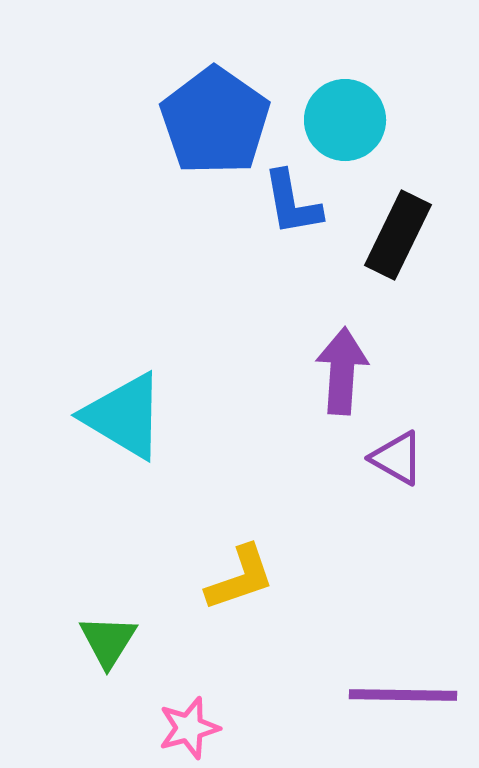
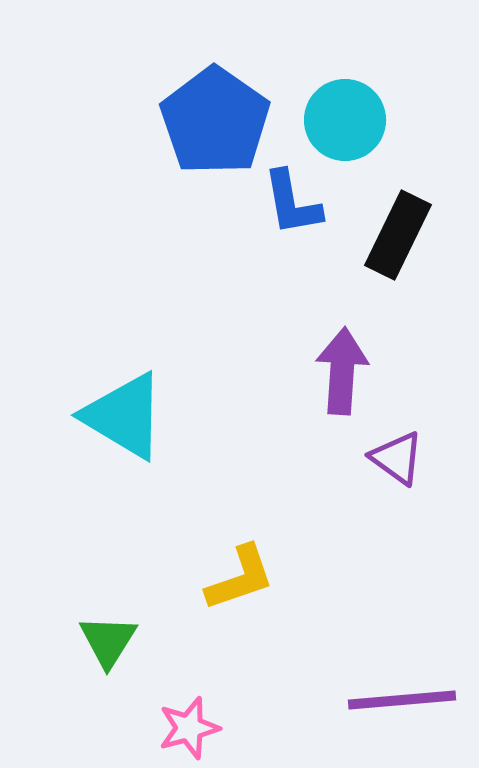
purple triangle: rotated 6 degrees clockwise
purple line: moved 1 px left, 5 px down; rotated 6 degrees counterclockwise
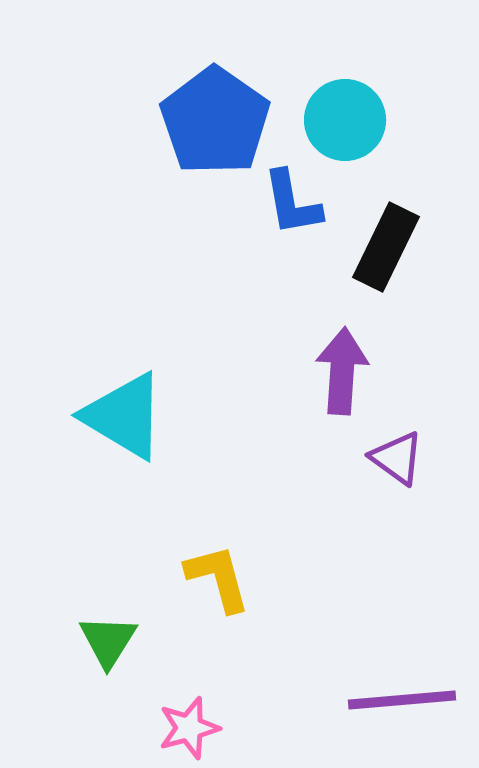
black rectangle: moved 12 px left, 12 px down
yellow L-shape: moved 22 px left; rotated 86 degrees counterclockwise
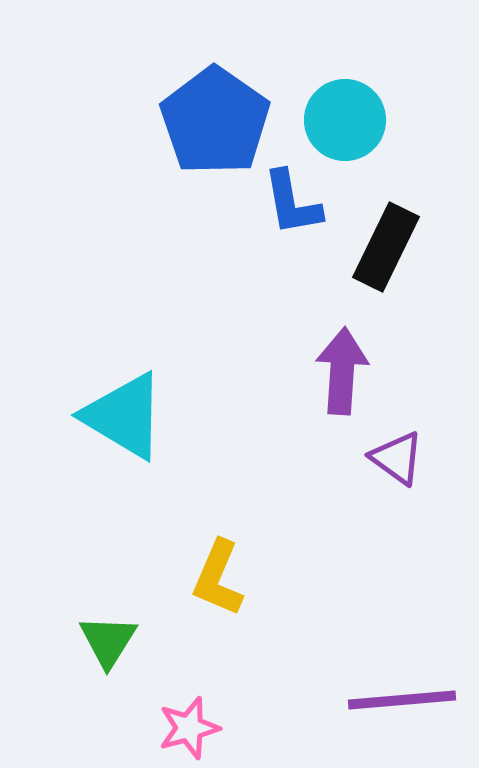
yellow L-shape: rotated 142 degrees counterclockwise
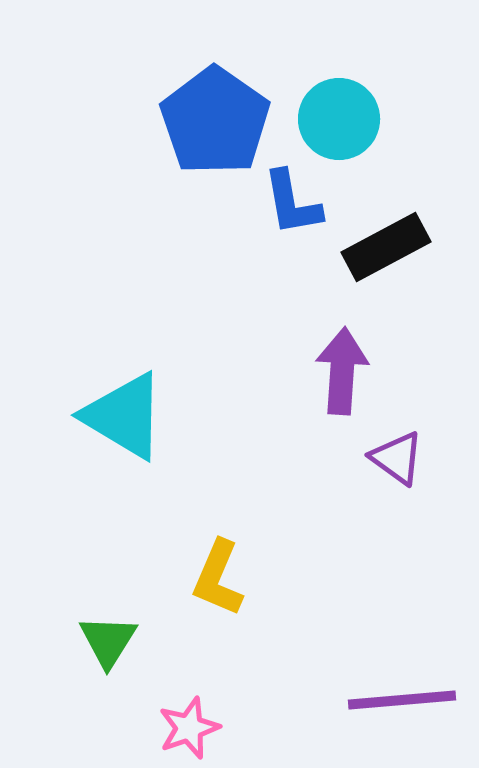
cyan circle: moved 6 px left, 1 px up
black rectangle: rotated 36 degrees clockwise
pink star: rotated 4 degrees counterclockwise
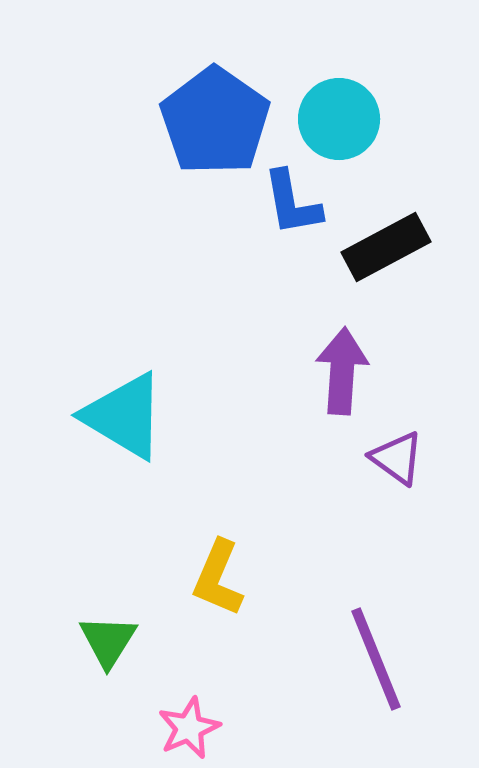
purple line: moved 26 px left, 41 px up; rotated 73 degrees clockwise
pink star: rotated 4 degrees counterclockwise
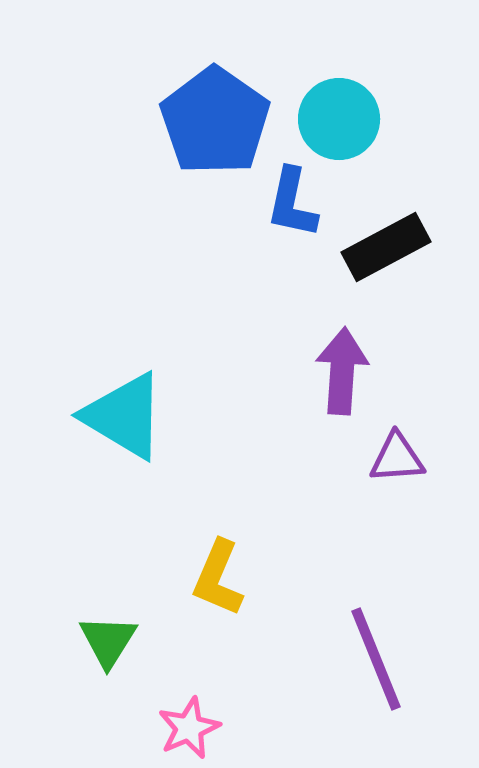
blue L-shape: rotated 22 degrees clockwise
purple triangle: rotated 40 degrees counterclockwise
